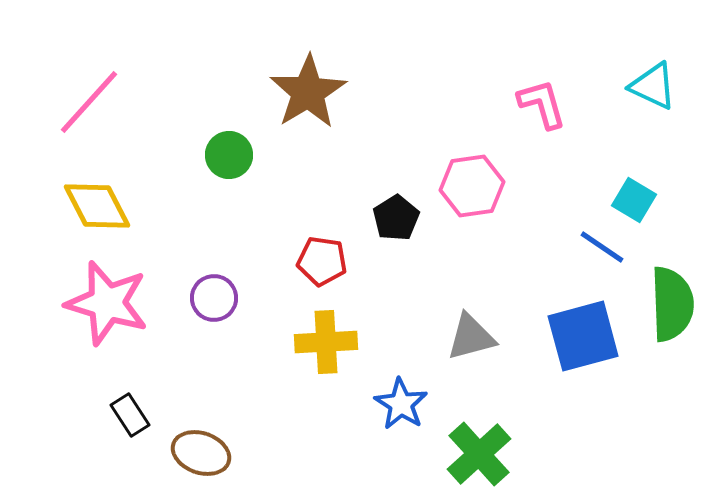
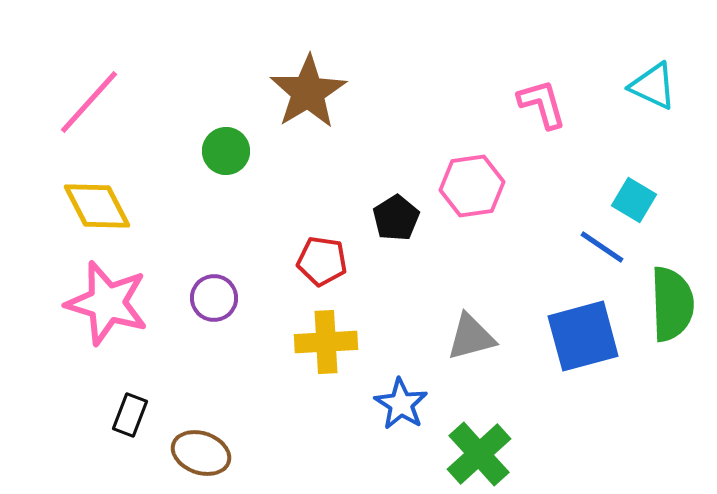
green circle: moved 3 px left, 4 px up
black rectangle: rotated 54 degrees clockwise
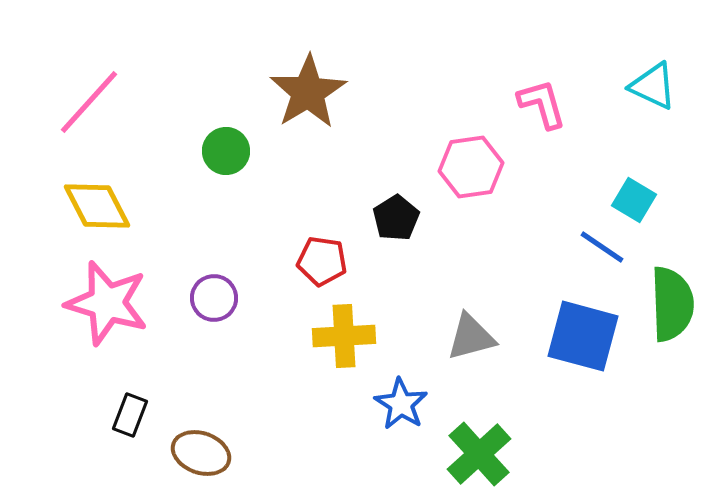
pink hexagon: moved 1 px left, 19 px up
blue square: rotated 30 degrees clockwise
yellow cross: moved 18 px right, 6 px up
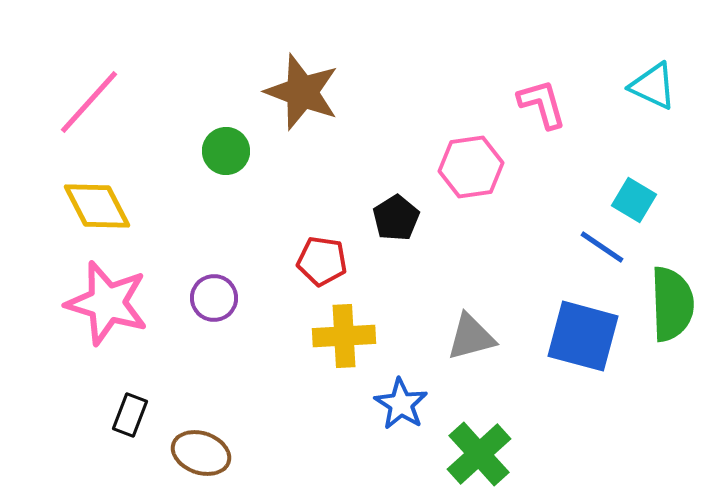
brown star: moved 6 px left; rotated 20 degrees counterclockwise
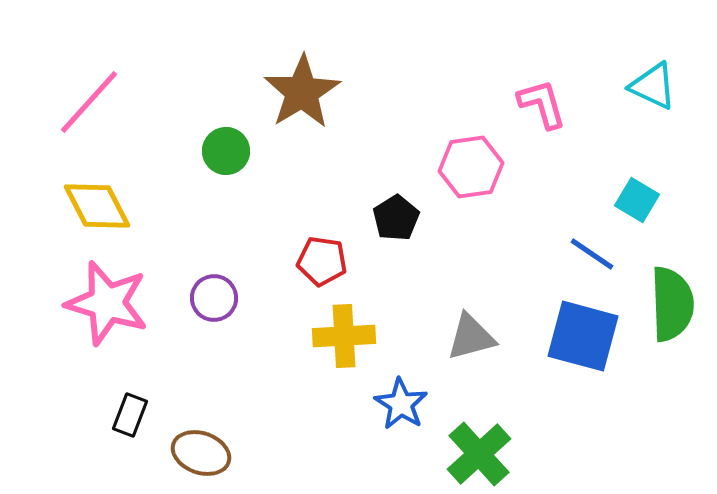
brown star: rotated 20 degrees clockwise
cyan square: moved 3 px right
blue line: moved 10 px left, 7 px down
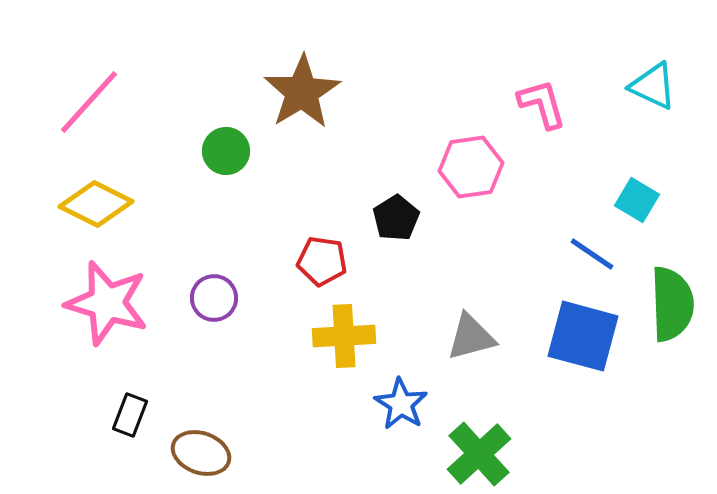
yellow diamond: moved 1 px left, 2 px up; rotated 36 degrees counterclockwise
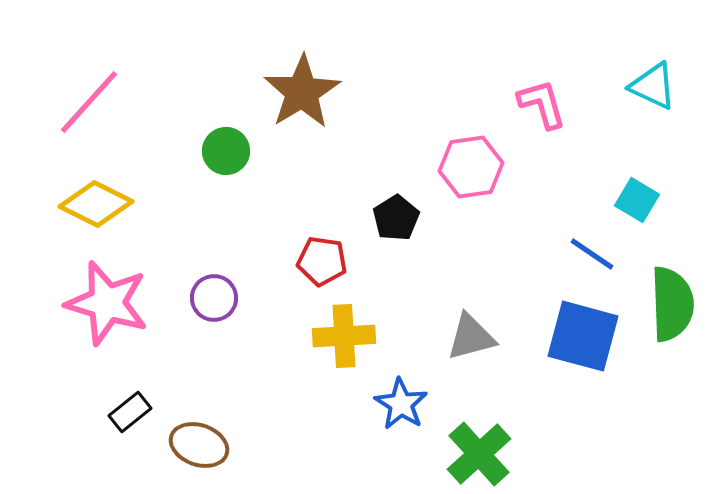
black rectangle: moved 3 px up; rotated 30 degrees clockwise
brown ellipse: moved 2 px left, 8 px up
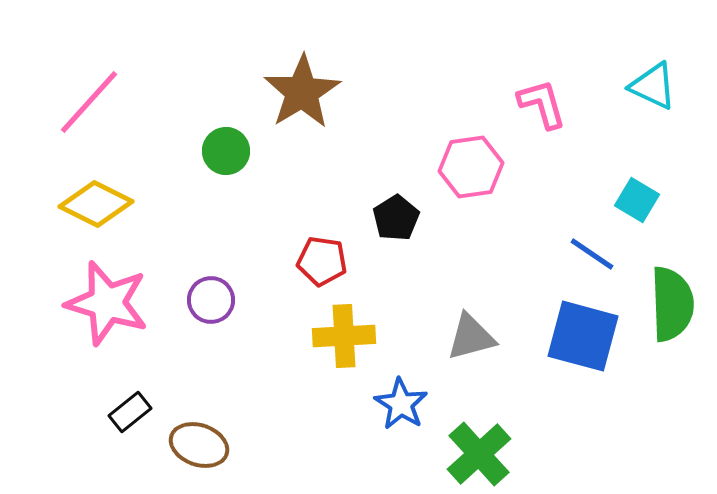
purple circle: moved 3 px left, 2 px down
